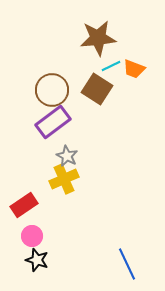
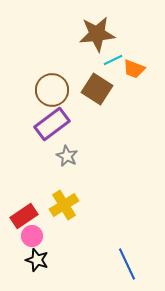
brown star: moved 1 px left, 4 px up
cyan line: moved 2 px right, 6 px up
purple rectangle: moved 1 px left, 2 px down
yellow cross: moved 26 px down; rotated 8 degrees counterclockwise
red rectangle: moved 11 px down
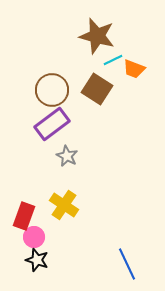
brown star: moved 2 px down; rotated 21 degrees clockwise
yellow cross: rotated 24 degrees counterclockwise
red rectangle: rotated 36 degrees counterclockwise
pink circle: moved 2 px right, 1 px down
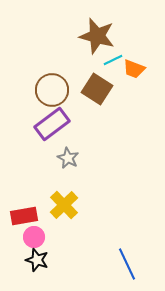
gray star: moved 1 px right, 2 px down
yellow cross: rotated 12 degrees clockwise
red rectangle: rotated 60 degrees clockwise
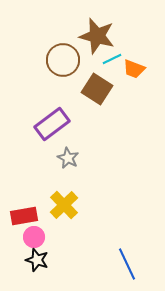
cyan line: moved 1 px left, 1 px up
brown circle: moved 11 px right, 30 px up
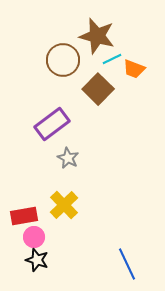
brown square: moved 1 px right; rotated 12 degrees clockwise
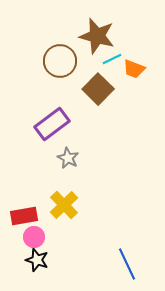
brown circle: moved 3 px left, 1 px down
